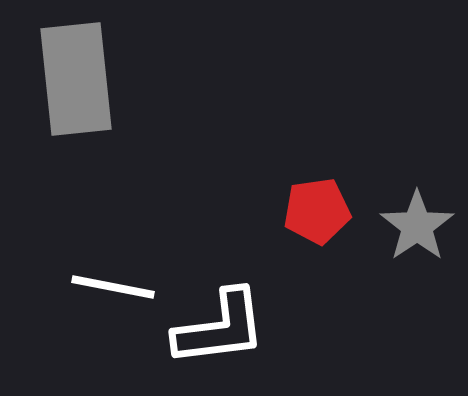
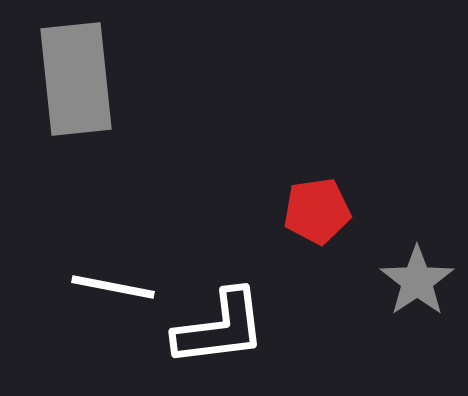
gray star: moved 55 px down
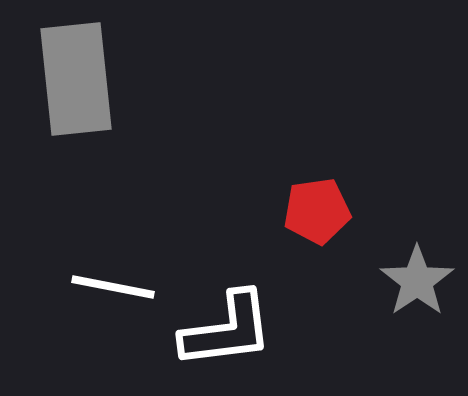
white L-shape: moved 7 px right, 2 px down
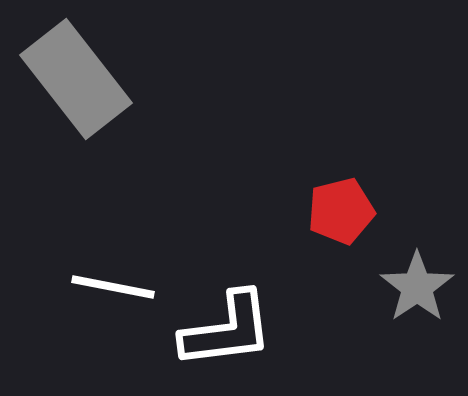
gray rectangle: rotated 32 degrees counterclockwise
red pentagon: moved 24 px right; rotated 6 degrees counterclockwise
gray star: moved 6 px down
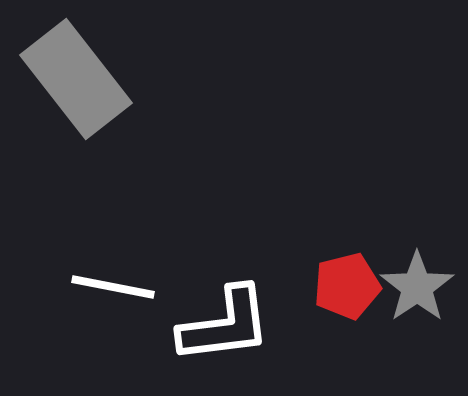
red pentagon: moved 6 px right, 75 px down
white L-shape: moved 2 px left, 5 px up
